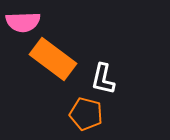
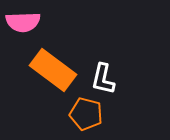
orange rectangle: moved 11 px down
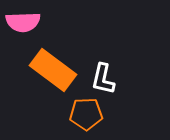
orange pentagon: rotated 16 degrees counterclockwise
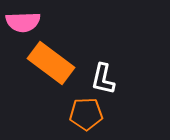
orange rectangle: moved 2 px left, 7 px up
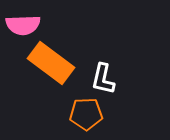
pink semicircle: moved 3 px down
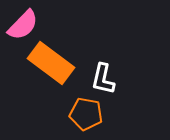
pink semicircle: rotated 44 degrees counterclockwise
orange pentagon: rotated 12 degrees clockwise
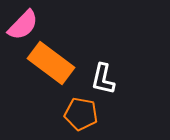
orange pentagon: moved 5 px left
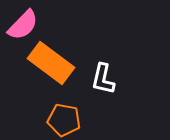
orange pentagon: moved 17 px left, 6 px down
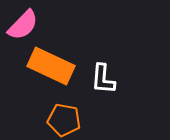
orange rectangle: moved 3 px down; rotated 12 degrees counterclockwise
white L-shape: rotated 8 degrees counterclockwise
